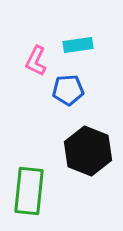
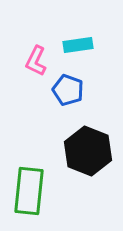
blue pentagon: rotated 24 degrees clockwise
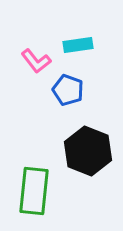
pink L-shape: rotated 64 degrees counterclockwise
green rectangle: moved 5 px right
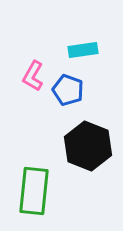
cyan rectangle: moved 5 px right, 5 px down
pink L-shape: moved 3 px left, 15 px down; rotated 68 degrees clockwise
black hexagon: moved 5 px up
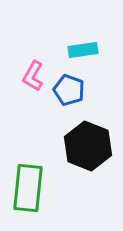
blue pentagon: moved 1 px right
green rectangle: moved 6 px left, 3 px up
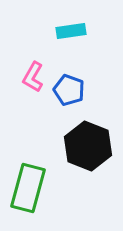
cyan rectangle: moved 12 px left, 19 px up
pink L-shape: moved 1 px down
green rectangle: rotated 9 degrees clockwise
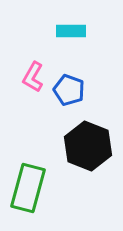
cyan rectangle: rotated 8 degrees clockwise
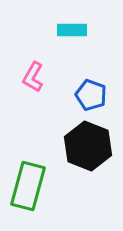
cyan rectangle: moved 1 px right, 1 px up
blue pentagon: moved 22 px right, 5 px down
green rectangle: moved 2 px up
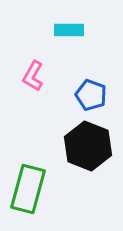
cyan rectangle: moved 3 px left
pink L-shape: moved 1 px up
green rectangle: moved 3 px down
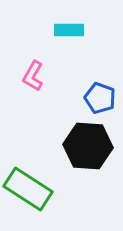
blue pentagon: moved 9 px right, 3 px down
black hexagon: rotated 18 degrees counterclockwise
green rectangle: rotated 72 degrees counterclockwise
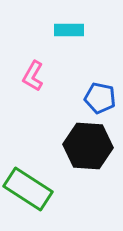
blue pentagon: rotated 8 degrees counterclockwise
